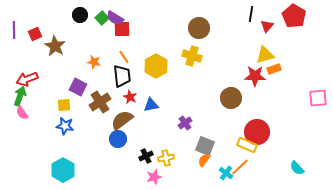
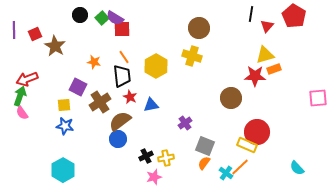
brown semicircle at (122, 120): moved 2 px left, 1 px down
orange semicircle at (204, 160): moved 3 px down
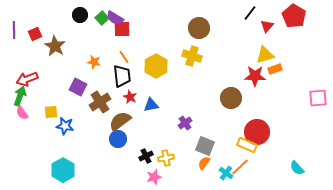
black line at (251, 14): moved 1 px left, 1 px up; rotated 28 degrees clockwise
orange rectangle at (274, 69): moved 1 px right
yellow square at (64, 105): moved 13 px left, 7 px down
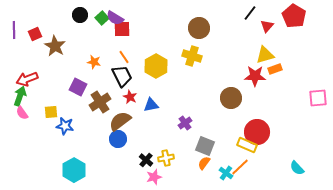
black trapezoid at (122, 76): rotated 20 degrees counterclockwise
black cross at (146, 156): moved 4 px down; rotated 24 degrees counterclockwise
cyan hexagon at (63, 170): moved 11 px right
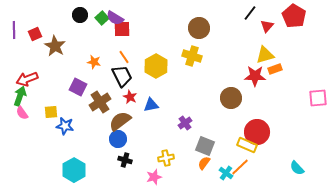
black cross at (146, 160): moved 21 px left; rotated 24 degrees counterclockwise
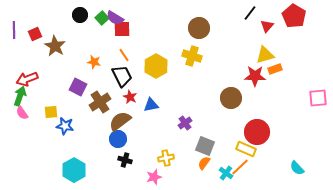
orange line at (124, 57): moved 2 px up
yellow rectangle at (247, 145): moved 1 px left, 4 px down
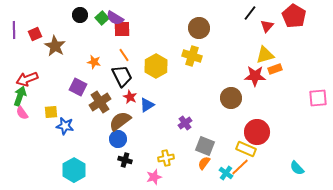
blue triangle at (151, 105): moved 4 px left; rotated 21 degrees counterclockwise
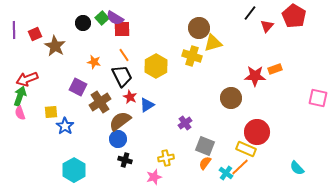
black circle at (80, 15): moved 3 px right, 8 px down
yellow triangle at (265, 55): moved 52 px left, 12 px up
pink square at (318, 98): rotated 18 degrees clockwise
pink semicircle at (22, 113): moved 2 px left; rotated 16 degrees clockwise
blue star at (65, 126): rotated 24 degrees clockwise
orange semicircle at (204, 163): moved 1 px right
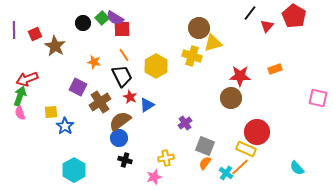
red star at (255, 76): moved 15 px left
blue circle at (118, 139): moved 1 px right, 1 px up
